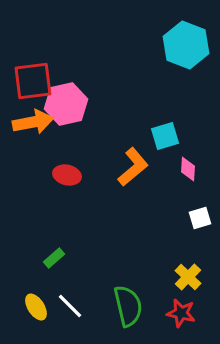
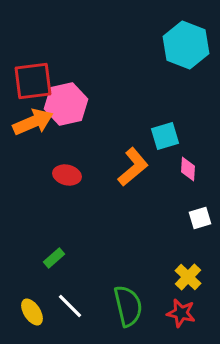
orange arrow: rotated 12 degrees counterclockwise
yellow ellipse: moved 4 px left, 5 px down
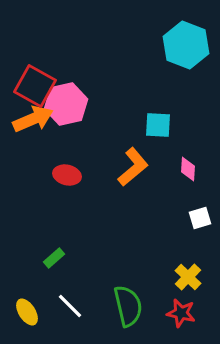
red square: moved 2 px right, 5 px down; rotated 36 degrees clockwise
orange arrow: moved 3 px up
cyan square: moved 7 px left, 11 px up; rotated 20 degrees clockwise
yellow ellipse: moved 5 px left
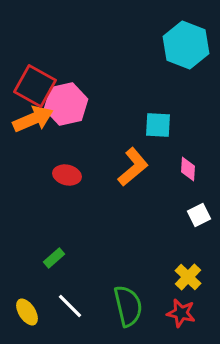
white square: moved 1 px left, 3 px up; rotated 10 degrees counterclockwise
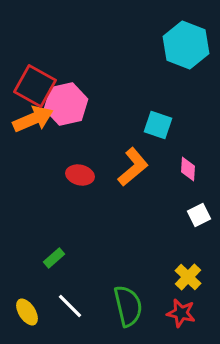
cyan square: rotated 16 degrees clockwise
red ellipse: moved 13 px right
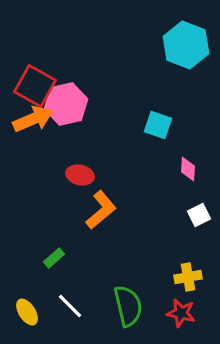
orange L-shape: moved 32 px left, 43 px down
yellow cross: rotated 36 degrees clockwise
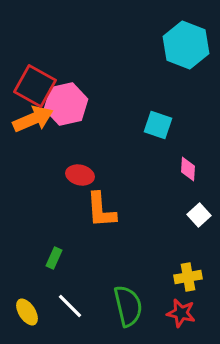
orange L-shape: rotated 126 degrees clockwise
white square: rotated 15 degrees counterclockwise
green rectangle: rotated 25 degrees counterclockwise
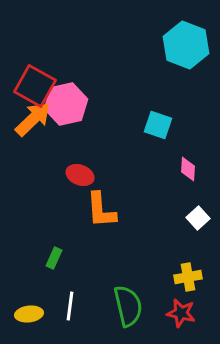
orange arrow: rotated 21 degrees counterclockwise
red ellipse: rotated 8 degrees clockwise
white square: moved 1 px left, 3 px down
white line: rotated 52 degrees clockwise
yellow ellipse: moved 2 px right, 2 px down; rotated 64 degrees counterclockwise
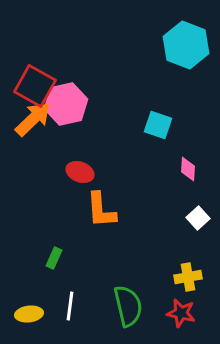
red ellipse: moved 3 px up
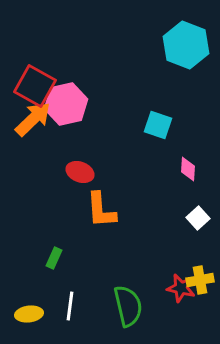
yellow cross: moved 12 px right, 3 px down
red star: moved 25 px up
